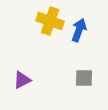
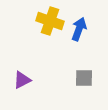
blue arrow: moved 1 px up
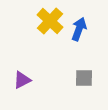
yellow cross: rotated 24 degrees clockwise
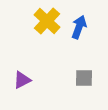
yellow cross: moved 3 px left
blue arrow: moved 2 px up
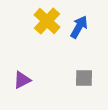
blue arrow: rotated 10 degrees clockwise
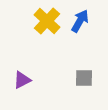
blue arrow: moved 1 px right, 6 px up
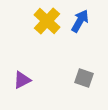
gray square: rotated 18 degrees clockwise
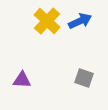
blue arrow: rotated 35 degrees clockwise
purple triangle: rotated 30 degrees clockwise
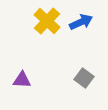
blue arrow: moved 1 px right, 1 px down
gray square: rotated 18 degrees clockwise
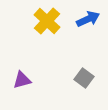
blue arrow: moved 7 px right, 3 px up
purple triangle: rotated 18 degrees counterclockwise
